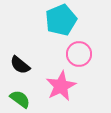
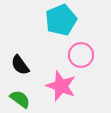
pink circle: moved 2 px right, 1 px down
black semicircle: rotated 15 degrees clockwise
pink star: rotated 24 degrees counterclockwise
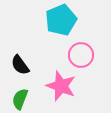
green semicircle: rotated 105 degrees counterclockwise
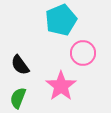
pink circle: moved 2 px right, 2 px up
pink star: rotated 16 degrees clockwise
green semicircle: moved 2 px left, 1 px up
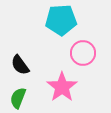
cyan pentagon: rotated 20 degrees clockwise
pink star: moved 1 px right, 1 px down
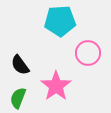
cyan pentagon: moved 1 px left, 1 px down
pink circle: moved 5 px right
pink star: moved 6 px left, 1 px up
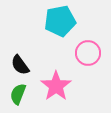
cyan pentagon: rotated 8 degrees counterclockwise
green semicircle: moved 4 px up
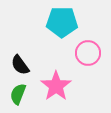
cyan pentagon: moved 2 px right, 1 px down; rotated 12 degrees clockwise
